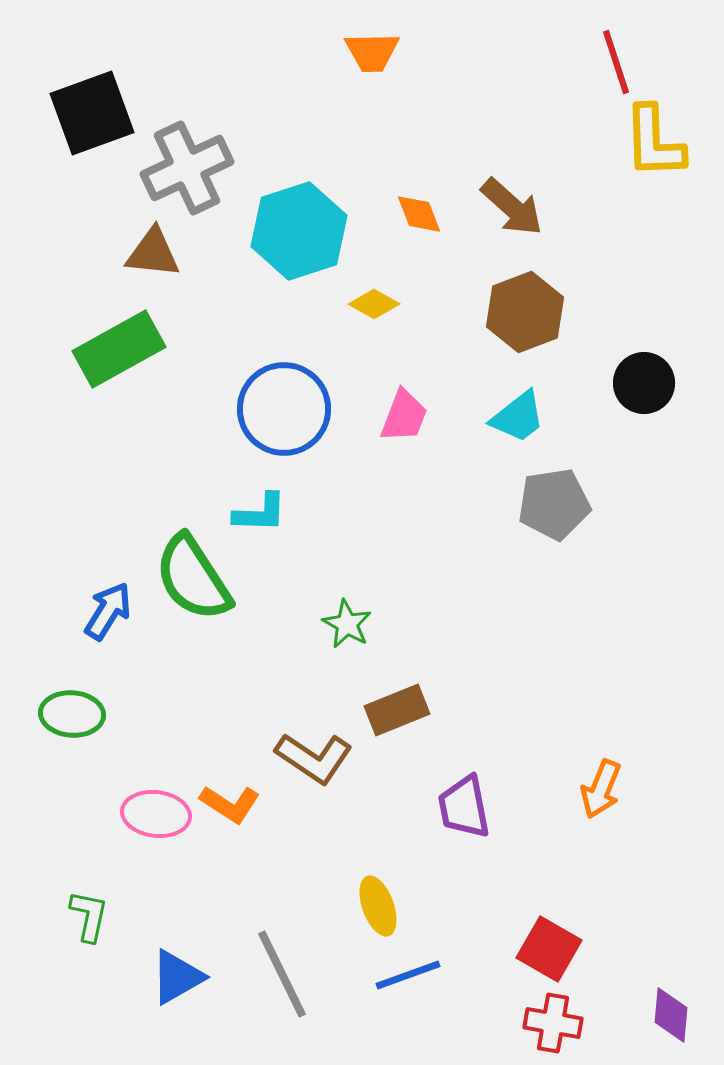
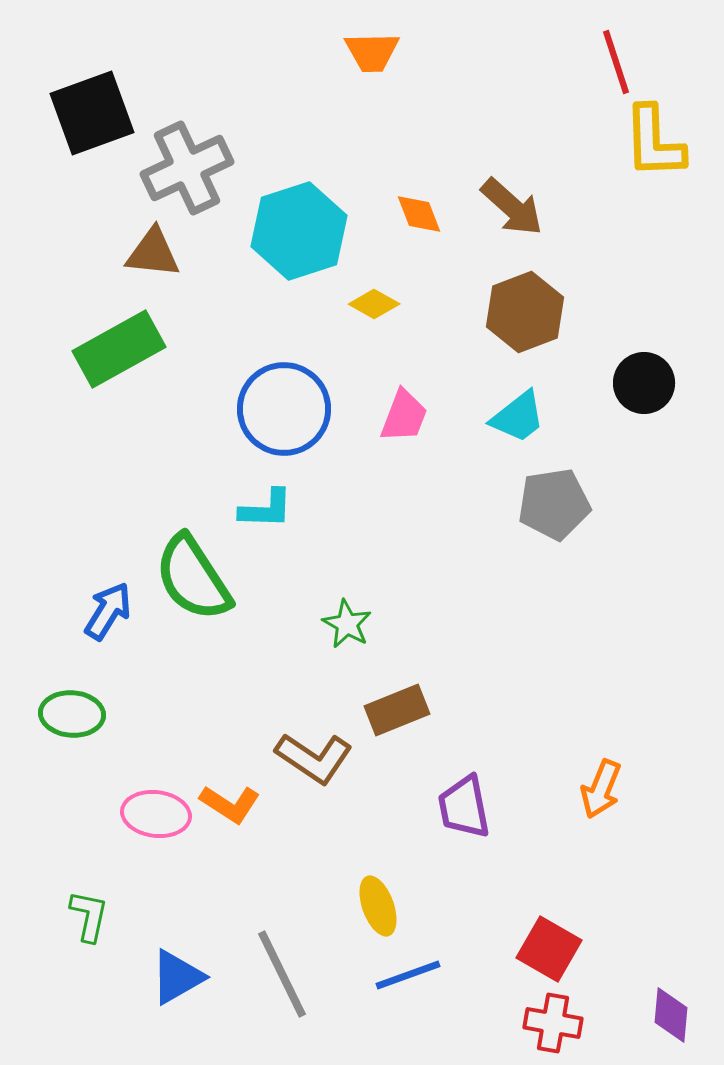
cyan L-shape: moved 6 px right, 4 px up
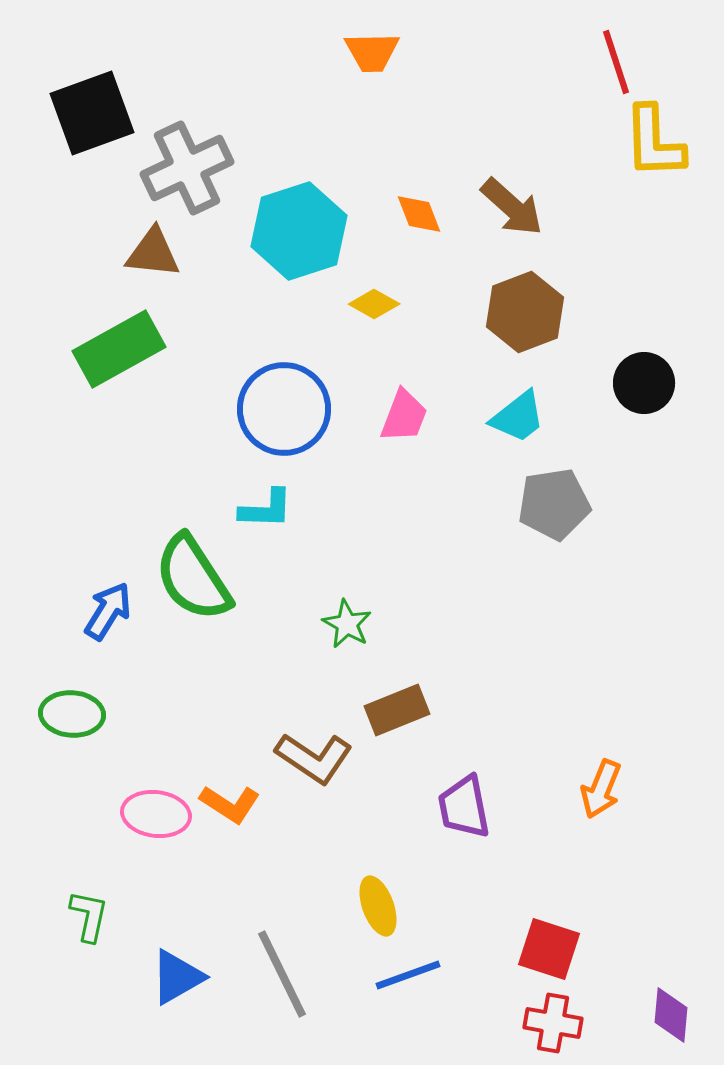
red square: rotated 12 degrees counterclockwise
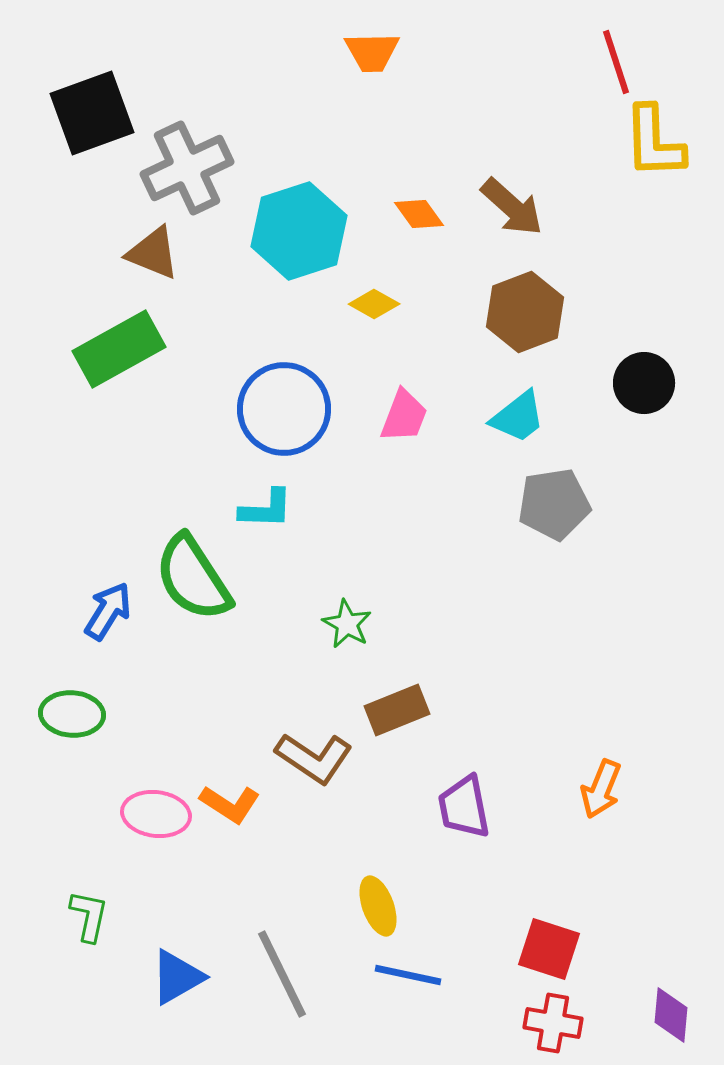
orange diamond: rotated 15 degrees counterclockwise
brown triangle: rotated 16 degrees clockwise
blue line: rotated 32 degrees clockwise
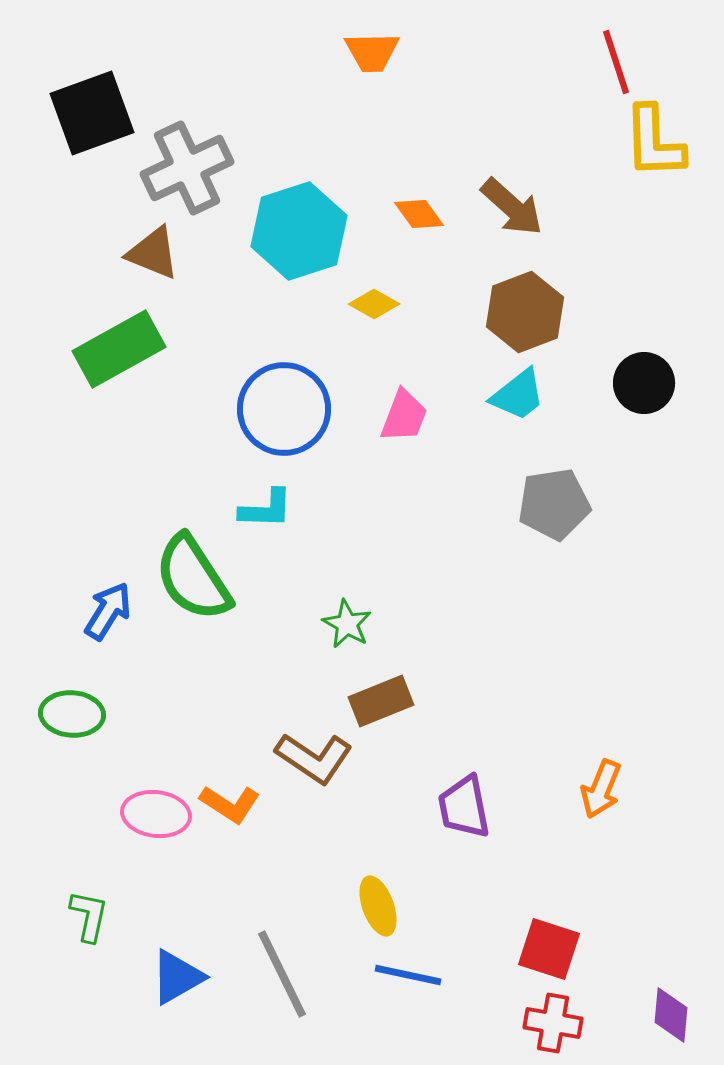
cyan trapezoid: moved 22 px up
brown rectangle: moved 16 px left, 9 px up
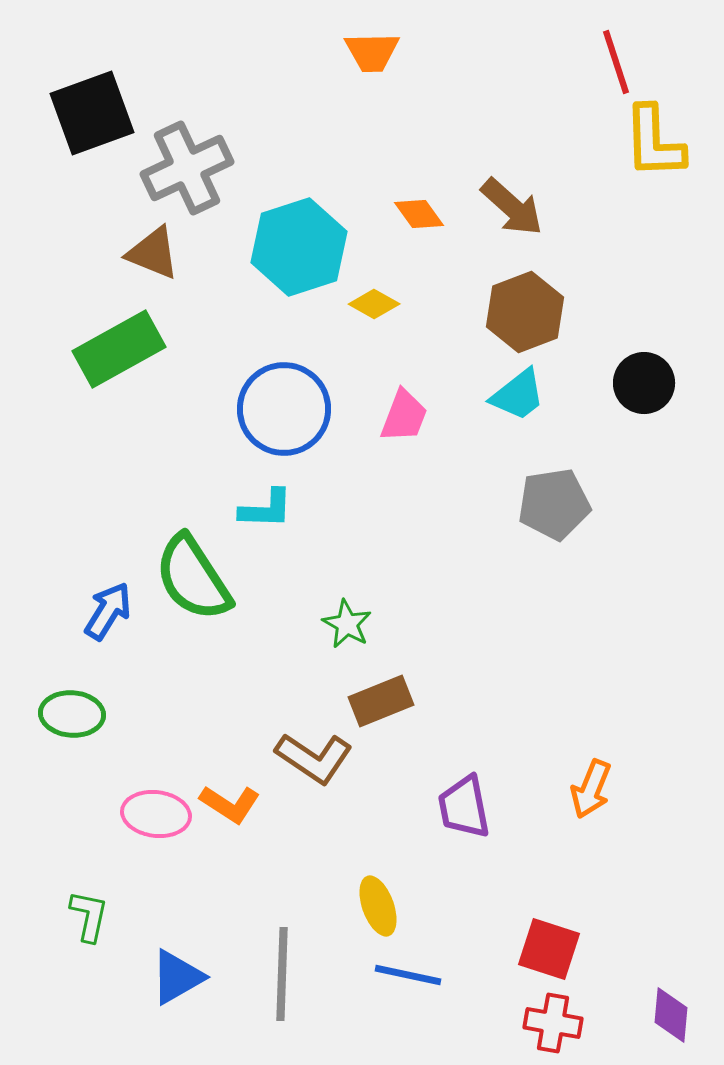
cyan hexagon: moved 16 px down
orange arrow: moved 10 px left
gray line: rotated 28 degrees clockwise
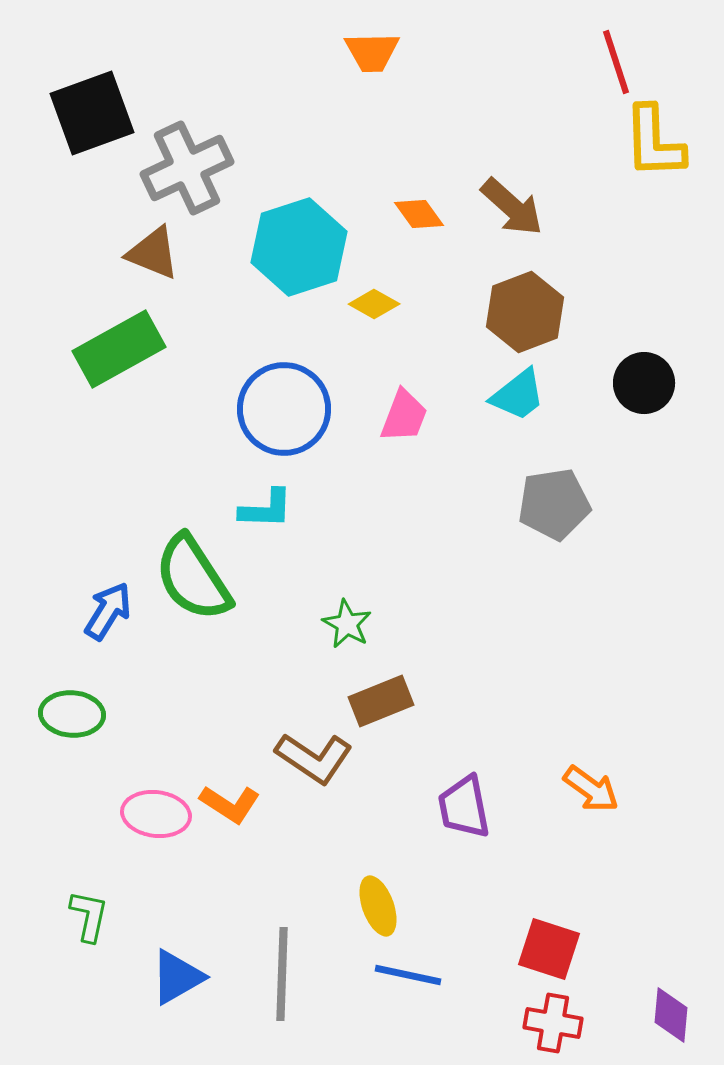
orange arrow: rotated 76 degrees counterclockwise
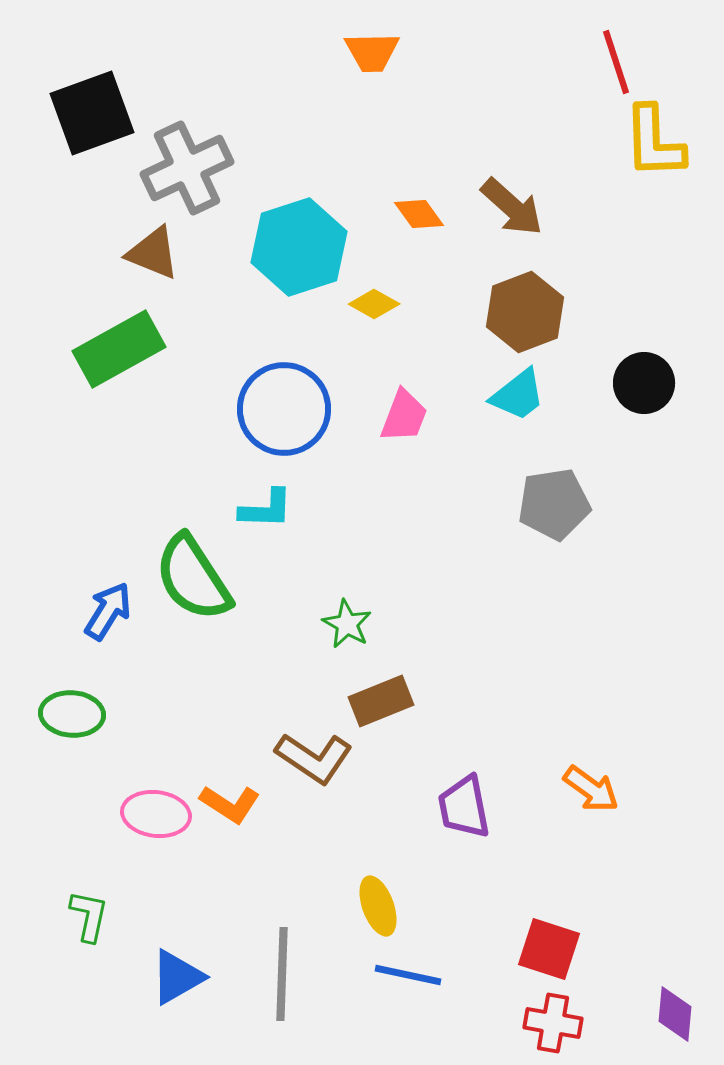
purple diamond: moved 4 px right, 1 px up
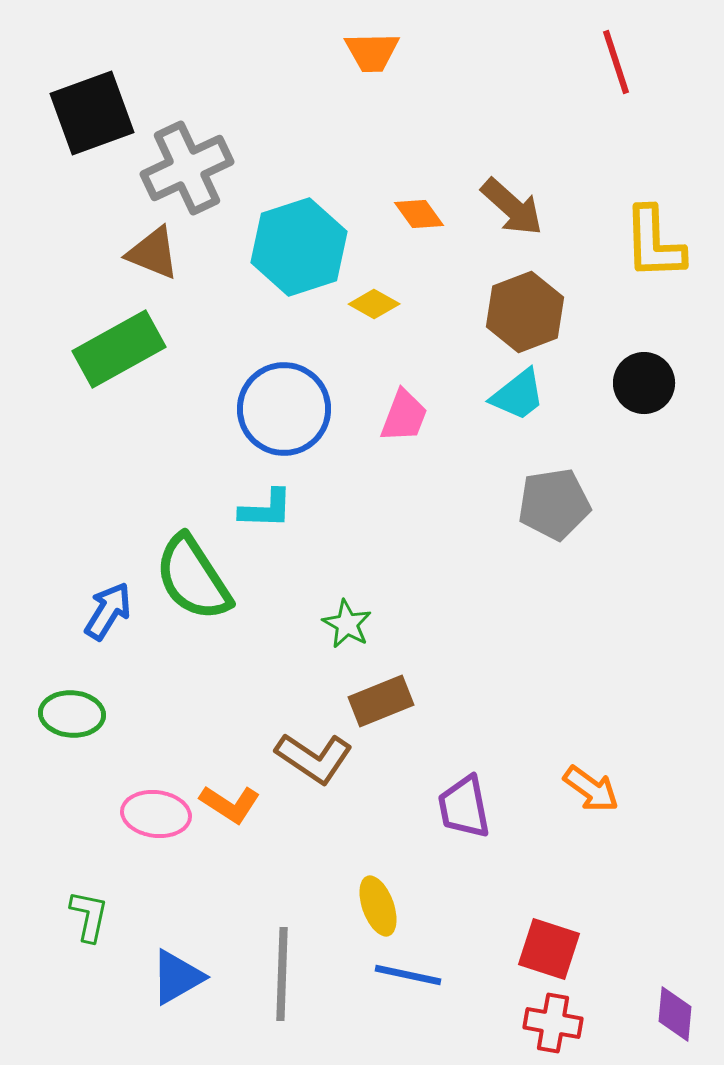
yellow L-shape: moved 101 px down
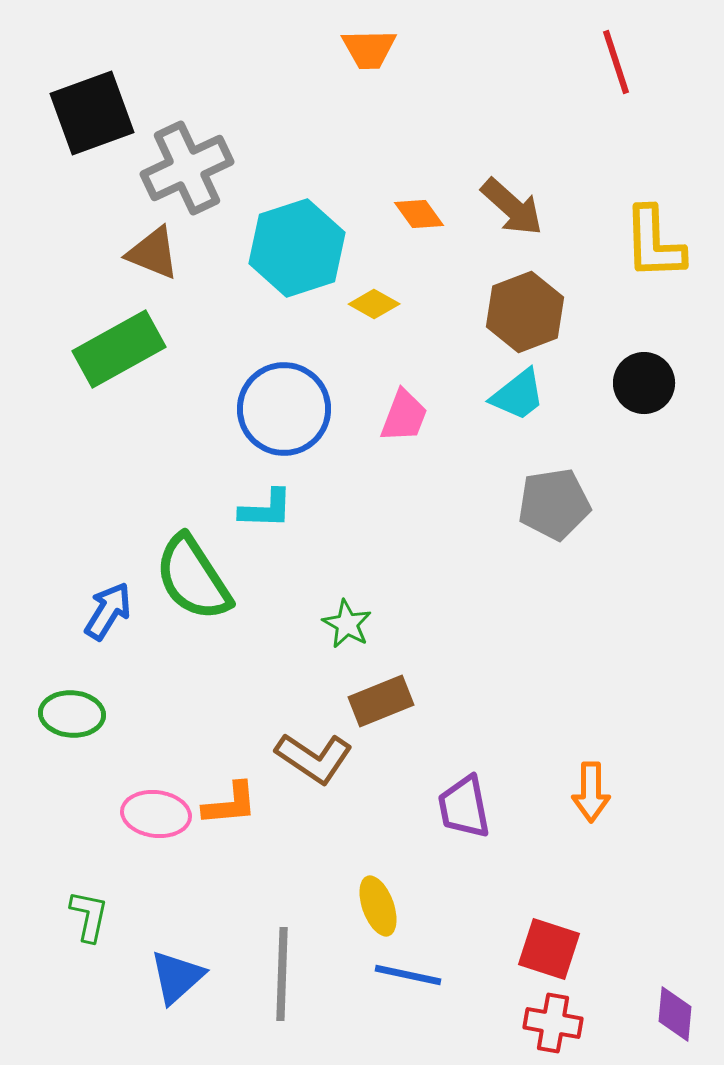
orange trapezoid: moved 3 px left, 3 px up
cyan hexagon: moved 2 px left, 1 px down
orange arrow: moved 3 px down; rotated 54 degrees clockwise
orange L-shape: rotated 38 degrees counterclockwise
blue triangle: rotated 12 degrees counterclockwise
